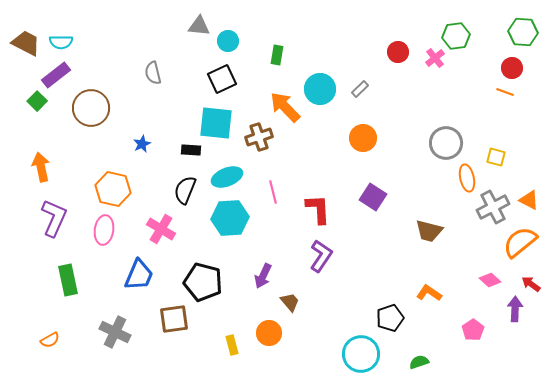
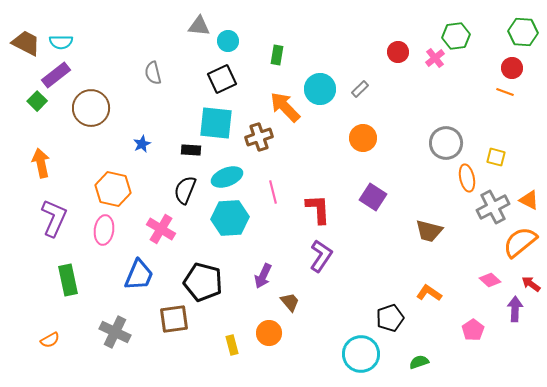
orange arrow at (41, 167): moved 4 px up
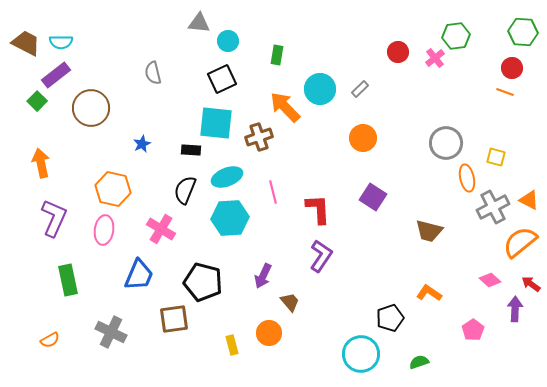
gray triangle at (199, 26): moved 3 px up
gray cross at (115, 332): moved 4 px left
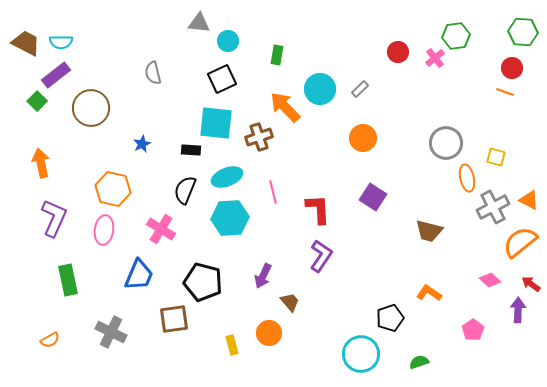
purple arrow at (515, 309): moved 3 px right, 1 px down
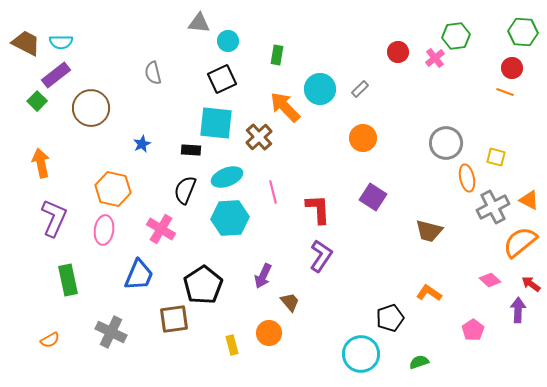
brown cross at (259, 137): rotated 24 degrees counterclockwise
black pentagon at (203, 282): moved 3 px down; rotated 24 degrees clockwise
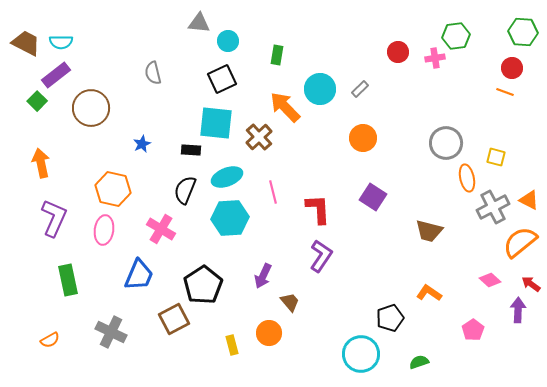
pink cross at (435, 58): rotated 30 degrees clockwise
brown square at (174, 319): rotated 20 degrees counterclockwise
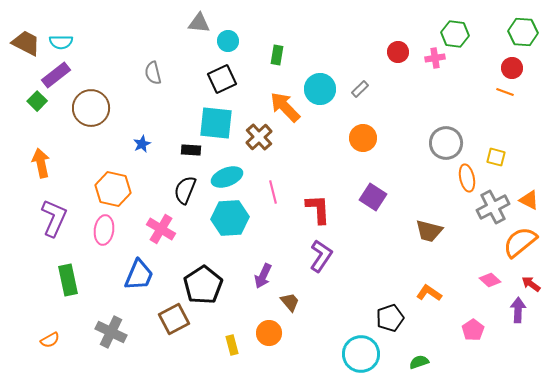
green hexagon at (456, 36): moved 1 px left, 2 px up; rotated 16 degrees clockwise
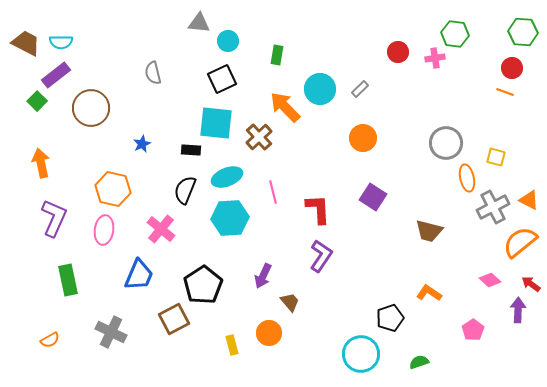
pink cross at (161, 229): rotated 8 degrees clockwise
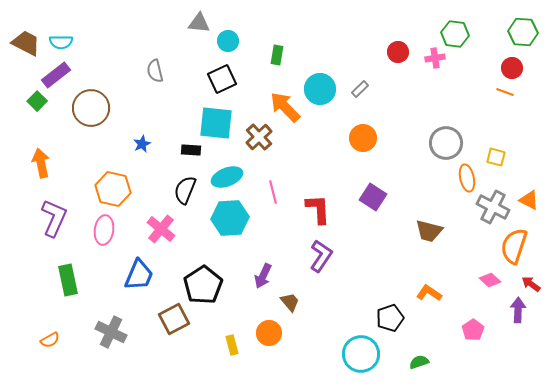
gray semicircle at (153, 73): moved 2 px right, 2 px up
gray cross at (493, 207): rotated 36 degrees counterclockwise
orange semicircle at (520, 242): moved 6 px left, 4 px down; rotated 33 degrees counterclockwise
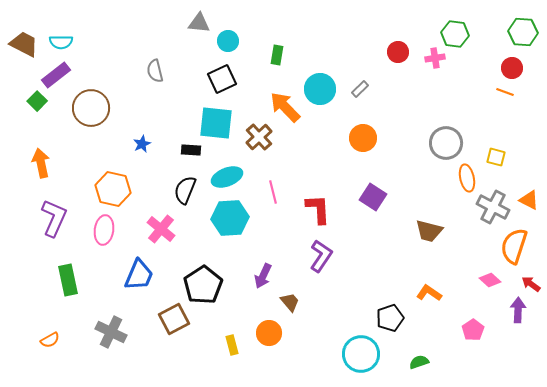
brown trapezoid at (26, 43): moved 2 px left, 1 px down
